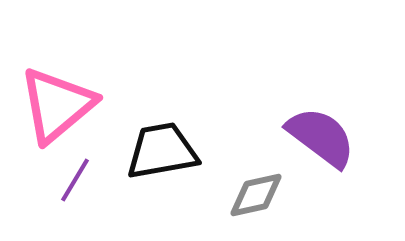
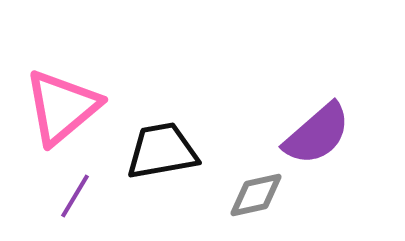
pink triangle: moved 5 px right, 2 px down
purple semicircle: moved 4 px left, 3 px up; rotated 102 degrees clockwise
purple line: moved 16 px down
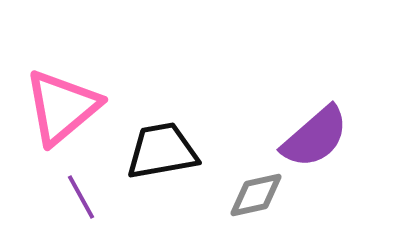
purple semicircle: moved 2 px left, 3 px down
purple line: moved 6 px right, 1 px down; rotated 60 degrees counterclockwise
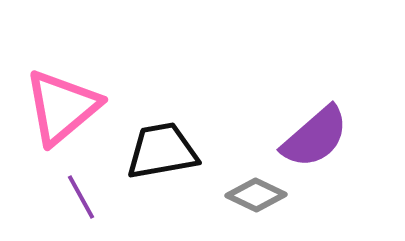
gray diamond: rotated 38 degrees clockwise
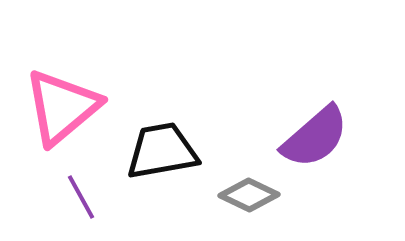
gray diamond: moved 7 px left
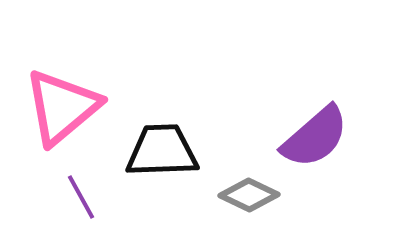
black trapezoid: rotated 8 degrees clockwise
